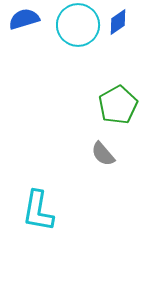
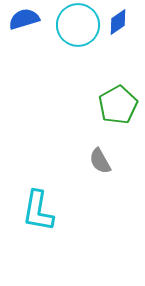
gray semicircle: moved 3 px left, 7 px down; rotated 12 degrees clockwise
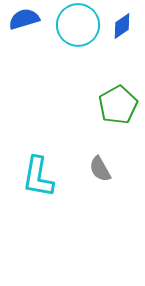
blue diamond: moved 4 px right, 4 px down
gray semicircle: moved 8 px down
cyan L-shape: moved 34 px up
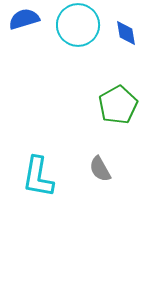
blue diamond: moved 4 px right, 7 px down; rotated 64 degrees counterclockwise
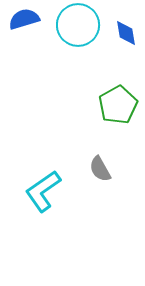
cyan L-shape: moved 5 px right, 14 px down; rotated 45 degrees clockwise
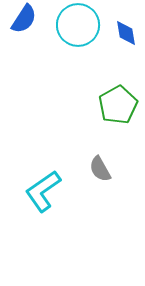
blue semicircle: rotated 140 degrees clockwise
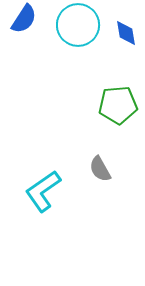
green pentagon: rotated 24 degrees clockwise
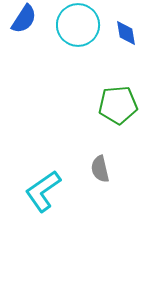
gray semicircle: rotated 16 degrees clockwise
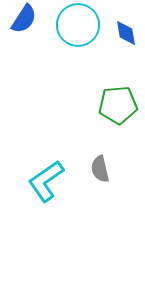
cyan L-shape: moved 3 px right, 10 px up
